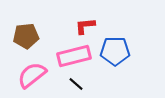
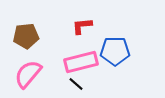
red L-shape: moved 3 px left
pink rectangle: moved 7 px right, 6 px down
pink semicircle: moved 4 px left, 1 px up; rotated 12 degrees counterclockwise
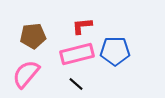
brown pentagon: moved 7 px right
pink rectangle: moved 4 px left, 8 px up
pink semicircle: moved 2 px left
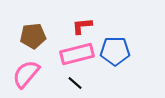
black line: moved 1 px left, 1 px up
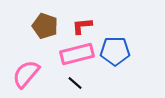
brown pentagon: moved 12 px right, 10 px up; rotated 25 degrees clockwise
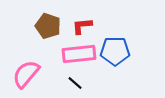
brown pentagon: moved 3 px right
pink rectangle: moved 2 px right; rotated 8 degrees clockwise
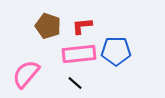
blue pentagon: moved 1 px right
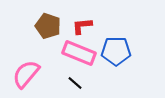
pink rectangle: moved 1 px up; rotated 28 degrees clockwise
